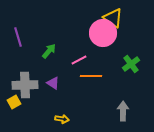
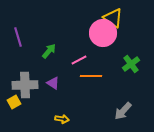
gray arrow: rotated 138 degrees counterclockwise
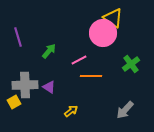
purple triangle: moved 4 px left, 4 px down
gray arrow: moved 2 px right, 1 px up
yellow arrow: moved 9 px right, 8 px up; rotated 48 degrees counterclockwise
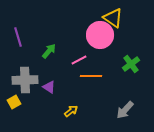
pink circle: moved 3 px left, 2 px down
gray cross: moved 5 px up
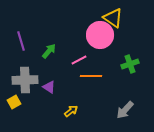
purple line: moved 3 px right, 4 px down
green cross: moved 1 px left; rotated 18 degrees clockwise
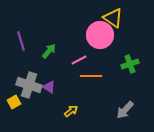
gray cross: moved 4 px right, 5 px down; rotated 20 degrees clockwise
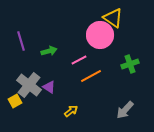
green arrow: rotated 35 degrees clockwise
orange line: rotated 30 degrees counterclockwise
gray cross: rotated 20 degrees clockwise
yellow square: moved 1 px right, 1 px up
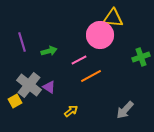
yellow triangle: rotated 30 degrees counterclockwise
purple line: moved 1 px right, 1 px down
green cross: moved 11 px right, 7 px up
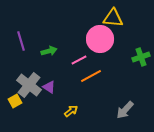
pink circle: moved 4 px down
purple line: moved 1 px left, 1 px up
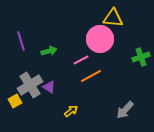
pink line: moved 2 px right
gray cross: moved 1 px right; rotated 20 degrees clockwise
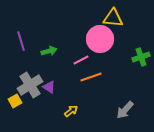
orange line: moved 1 px down; rotated 10 degrees clockwise
